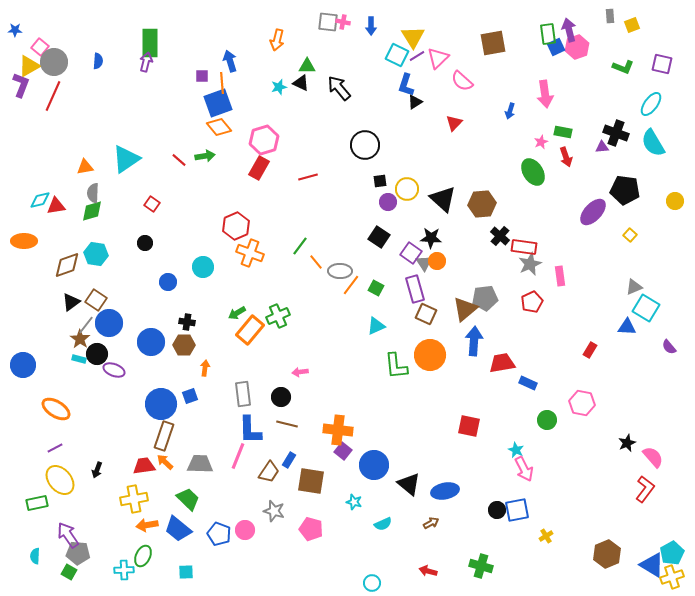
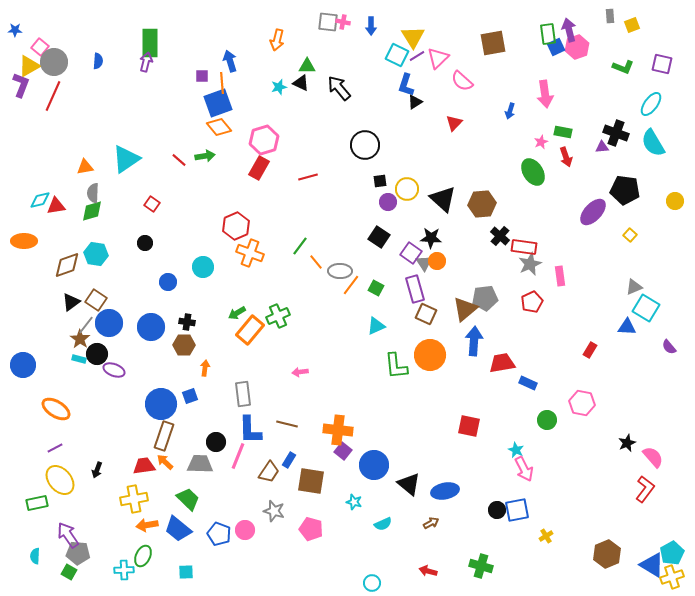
blue circle at (151, 342): moved 15 px up
black circle at (281, 397): moved 65 px left, 45 px down
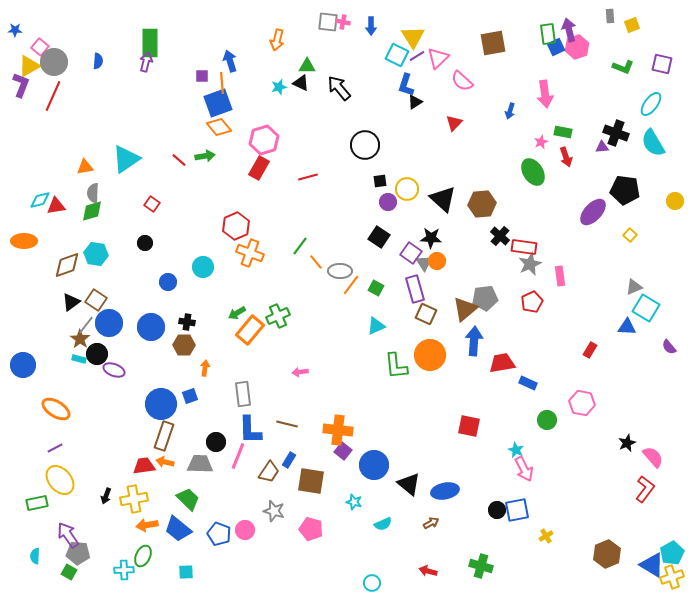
orange arrow at (165, 462): rotated 30 degrees counterclockwise
black arrow at (97, 470): moved 9 px right, 26 px down
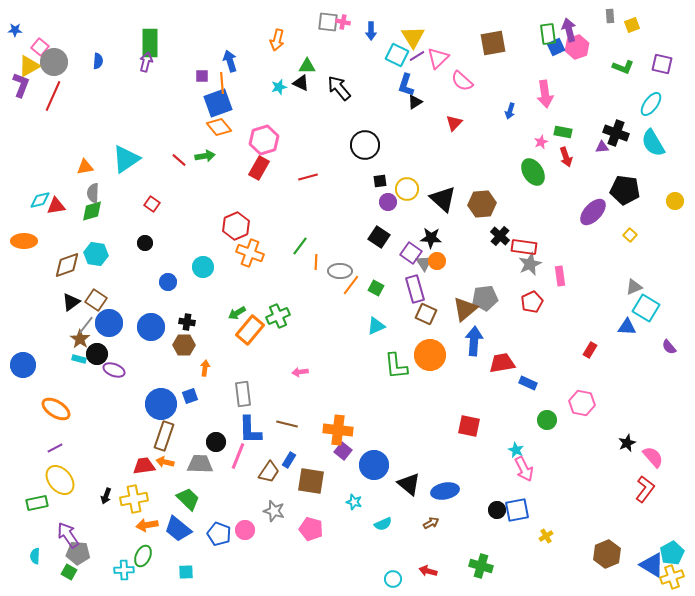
blue arrow at (371, 26): moved 5 px down
orange line at (316, 262): rotated 42 degrees clockwise
cyan circle at (372, 583): moved 21 px right, 4 px up
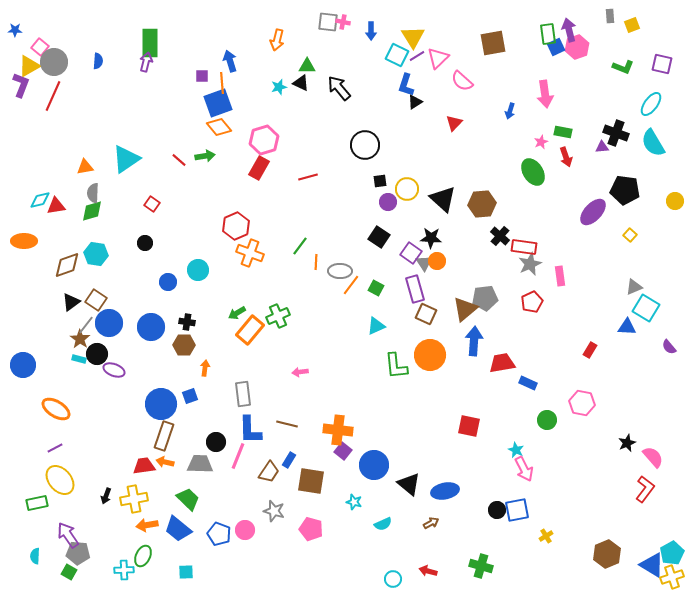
cyan circle at (203, 267): moved 5 px left, 3 px down
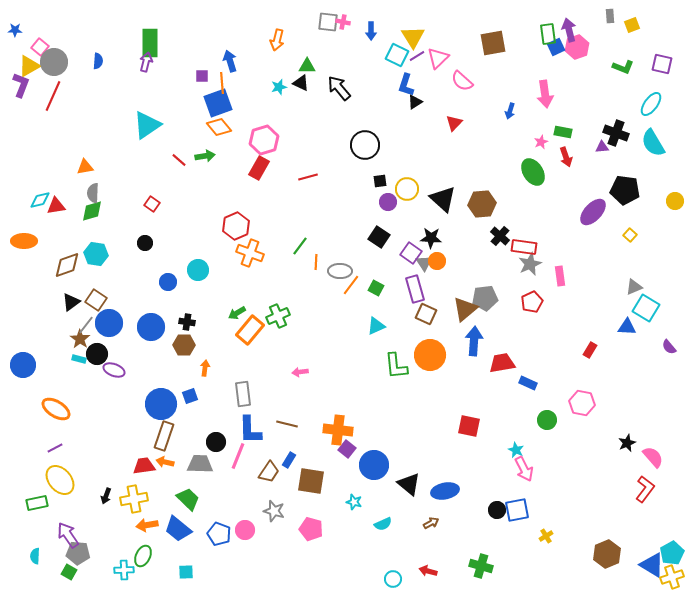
cyan triangle at (126, 159): moved 21 px right, 34 px up
purple square at (343, 451): moved 4 px right, 2 px up
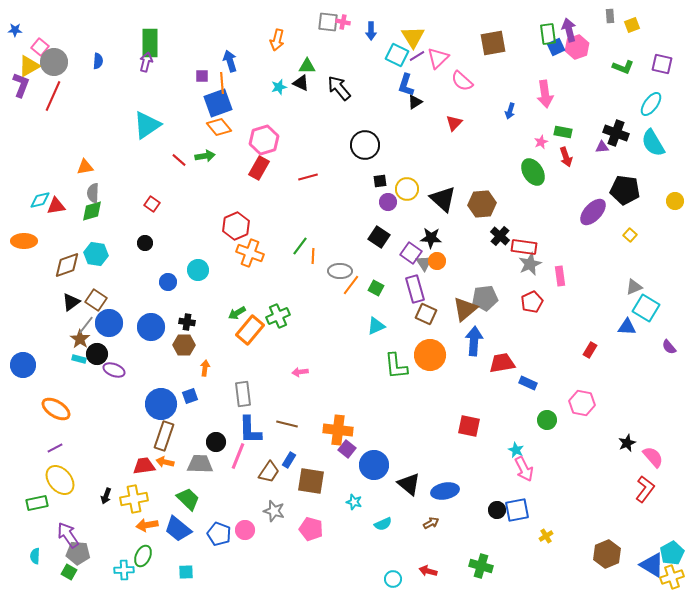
orange line at (316, 262): moved 3 px left, 6 px up
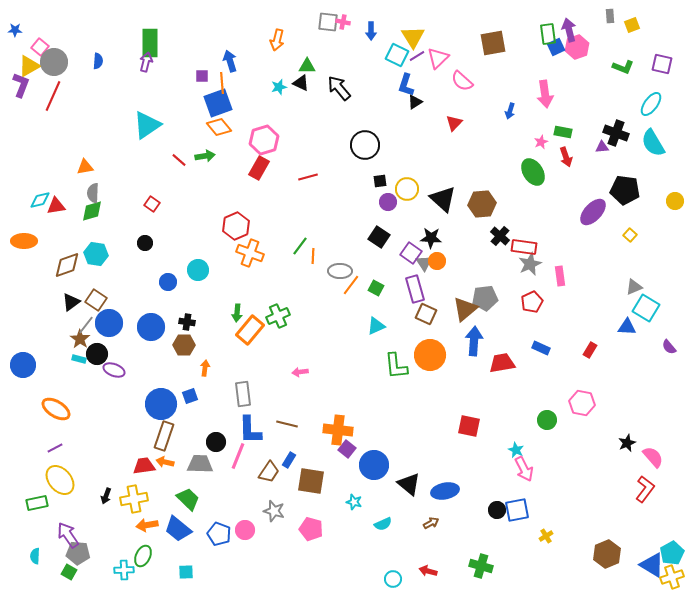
green arrow at (237, 313): rotated 54 degrees counterclockwise
blue rectangle at (528, 383): moved 13 px right, 35 px up
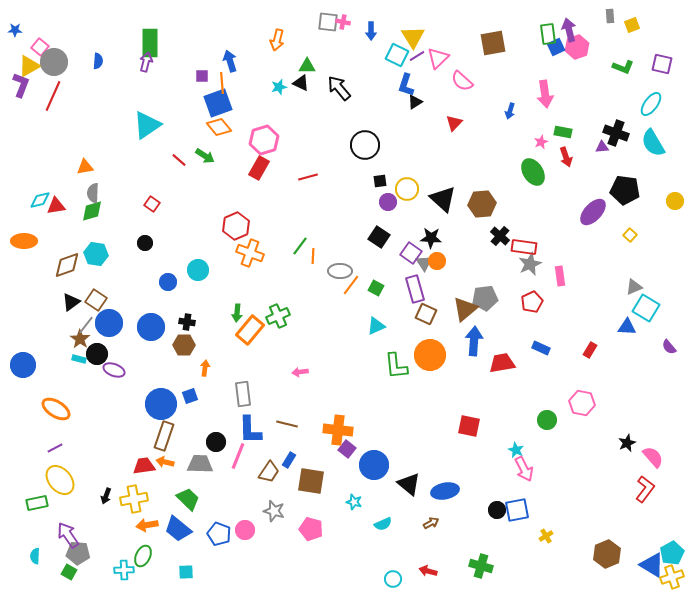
green arrow at (205, 156): rotated 42 degrees clockwise
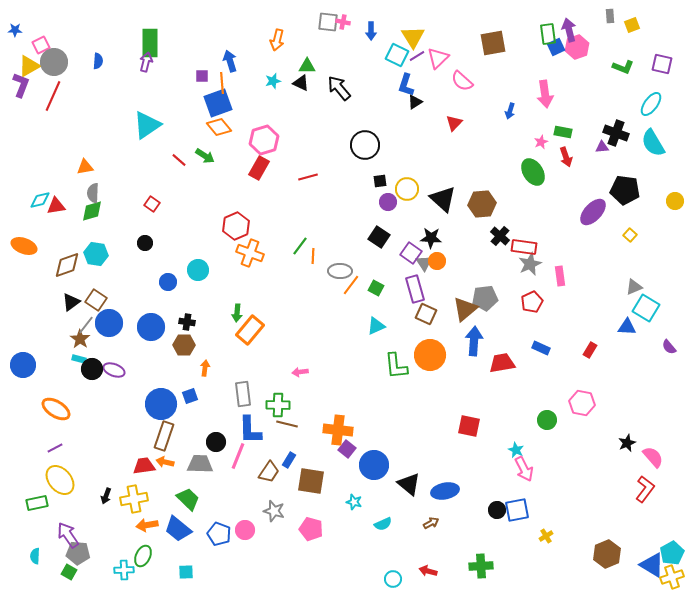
pink square at (40, 47): moved 1 px right, 2 px up; rotated 24 degrees clockwise
cyan star at (279, 87): moved 6 px left, 6 px up
orange ellipse at (24, 241): moved 5 px down; rotated 20 degrees clockwise
green cross at (278, 316): moved 89 px down; rotated 25 degrees clockwise
black circle at (97, 354): moved 5 px left, 15 px down
green cross at (481, 566): rotated 20 degrees counterclockwise
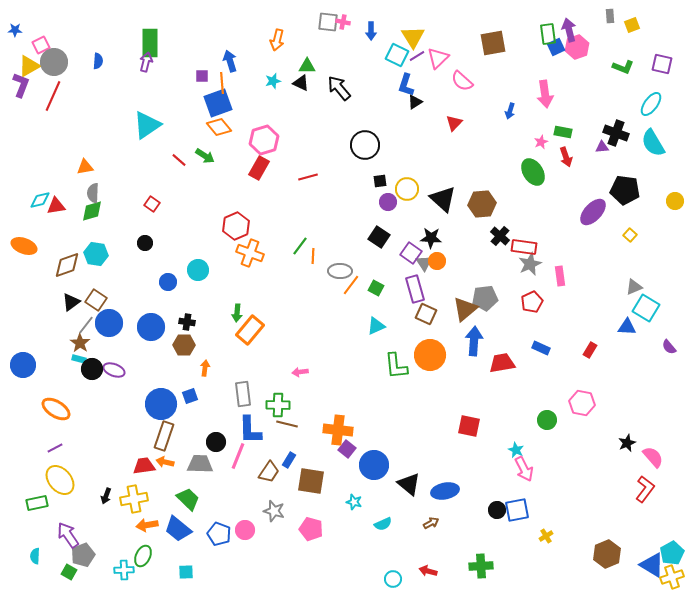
brown star at (80, 339): moved 4 px down
gray pentagon at (78, 553): moved 5 px right, 2 px down; rotated 25 degrees counterclockwise
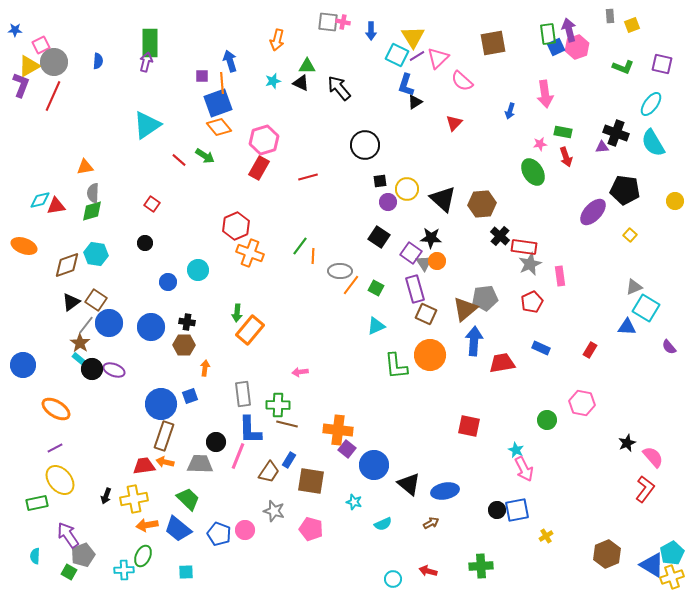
pink star at (541, 142): moved 1 px left, 2 px down; rotated 16 degrees clockwise
cyan rectangle at (79, 359): rotated 24 degrees clockwise
